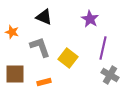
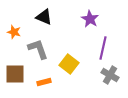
orange star: moved 2 px right
gray L-shape: moved 2 px left, 2 px down
yellow square: moved 1 px right, 6 px down
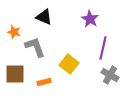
gray L-shape: moved 3 px left, 2 px up
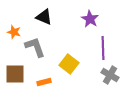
purple line: rotated 15 degrees counterclockwise
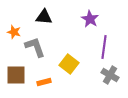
black triangle: rotated 18 degrees counterclockwise
purple line: moved 1 px right, 1 px up; rotated 10 degrees clockwise
brown square: moved 1 px right, 1 px down
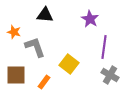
black triangle: moved 1 px right, 2 px up
orange rectangle: rotated 40 degrees counterclockwise
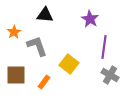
orange star: rotated 24 degrees clockwise
gray L-shape: moved 2 px right, 1 px up
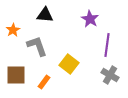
orange star: moved 1 px left, 2 px up
purple line: moved 3 px right, 2 px up
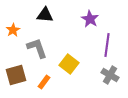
gray L-shape: moved 2 px down
brown square: rotated 15 degrees counterclockwise
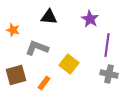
black triangle: moved 4 px right, 2 px down
orange star: rotated 24 degrees counterclockwise
gray L-shape: rotated 50 degrees counterclockwise
gray cross: moved 1 px left, 1 px up; rotated 18 degrees counterclockwise
orange rectangle: moved 1 px down
